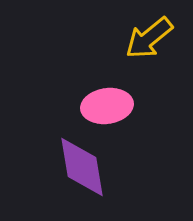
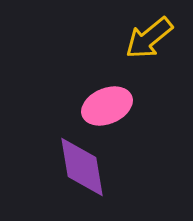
pink ellipse: rotated 15 degrees counterclockwise
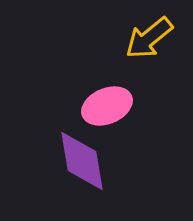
purple diamond: moved 6 px up
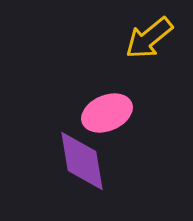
pink ellipse: moved 7 px down
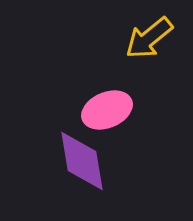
pink ellipse: moved 3 px up
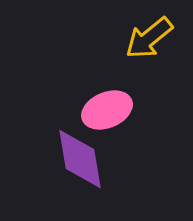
purple diamond: moved 2 px left, 2 px up
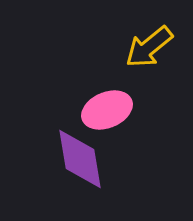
yellow arrow: moved 9 px down
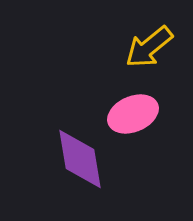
pink ellipse: moved 26 px right, 4 px down
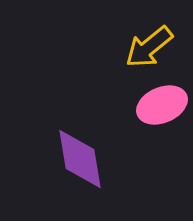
pink ellipse: moved 29 px right, 9 px up
